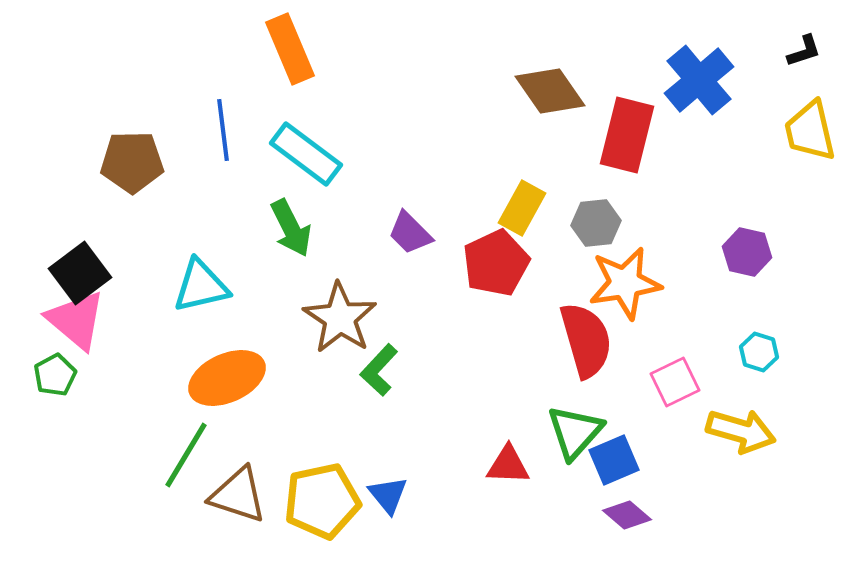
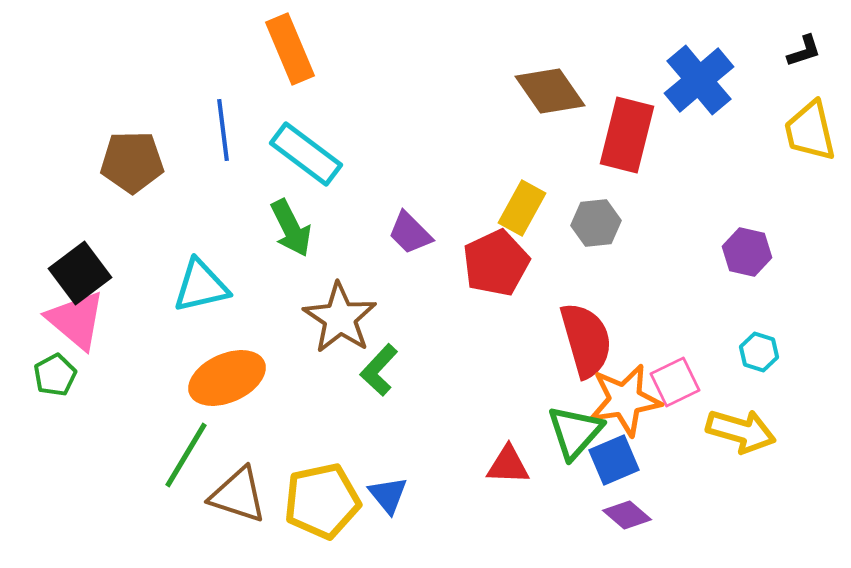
orange star: moved 117 px down
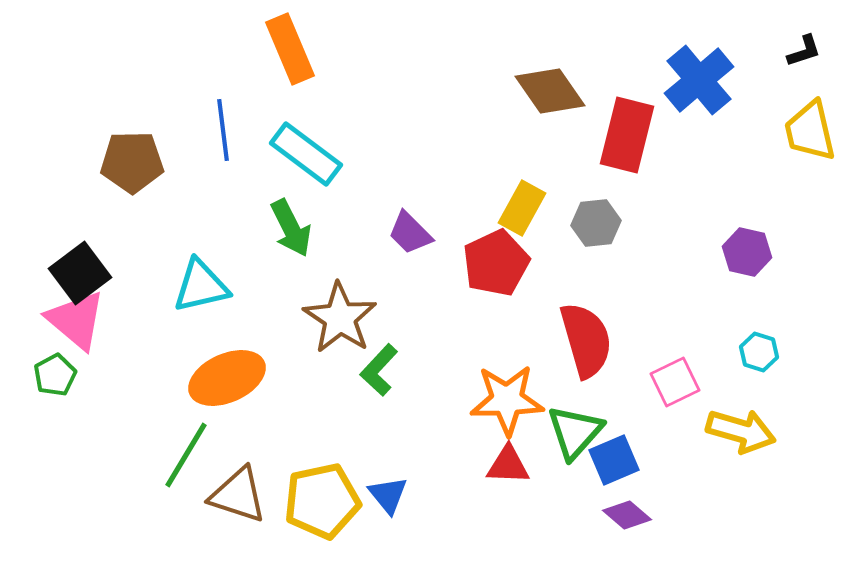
orange star: moved 118 px left; rotated 8 degrees clockwise
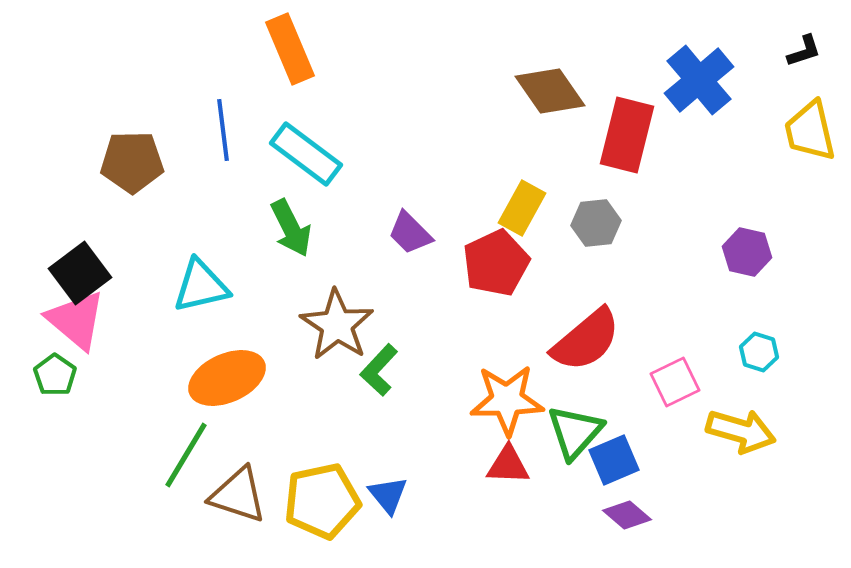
brown star: moved 3 px left, 7 px down
red semicircle: rotated 66 degrees clockwise
green pentagon: rotated 9 degrees counterclockwise
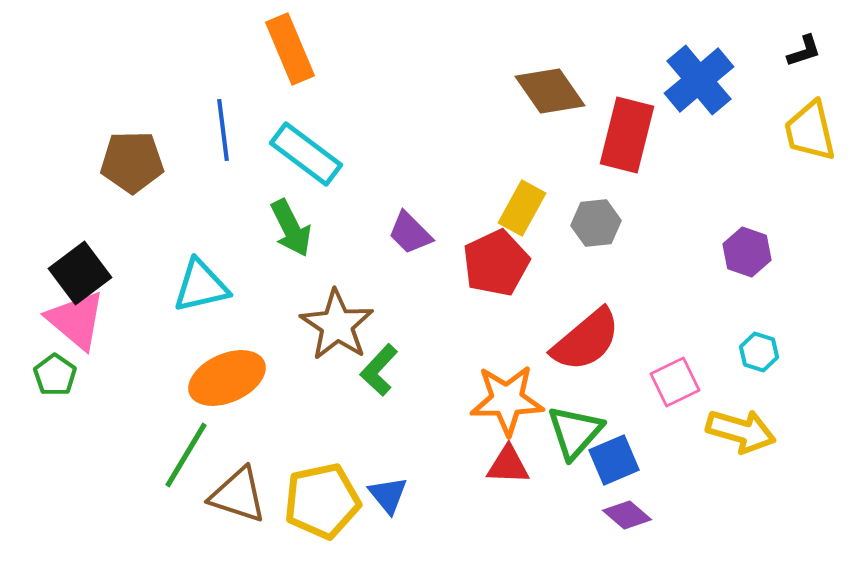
purple hexagon: rotated 6 degrees clockwise
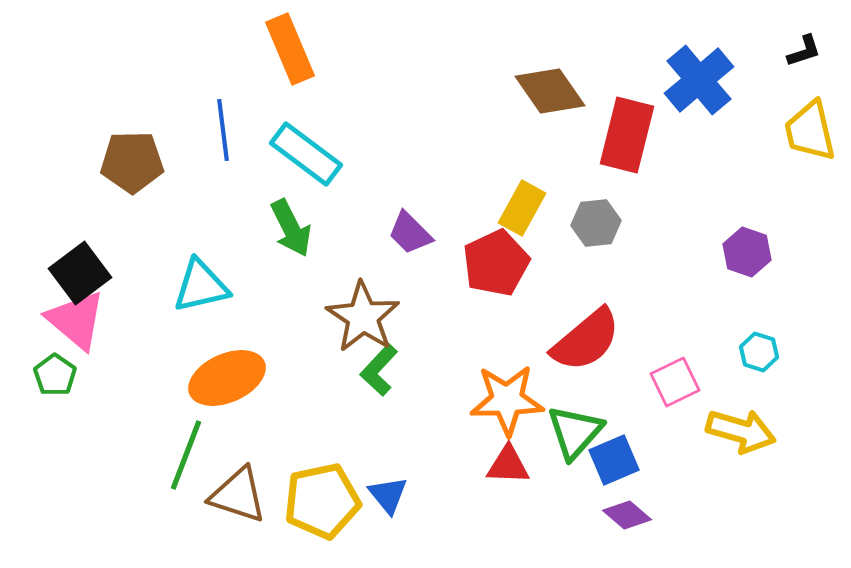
brown star: moved 26 px right, 8 px up
green line: rotated 10 degrees counterclockwise
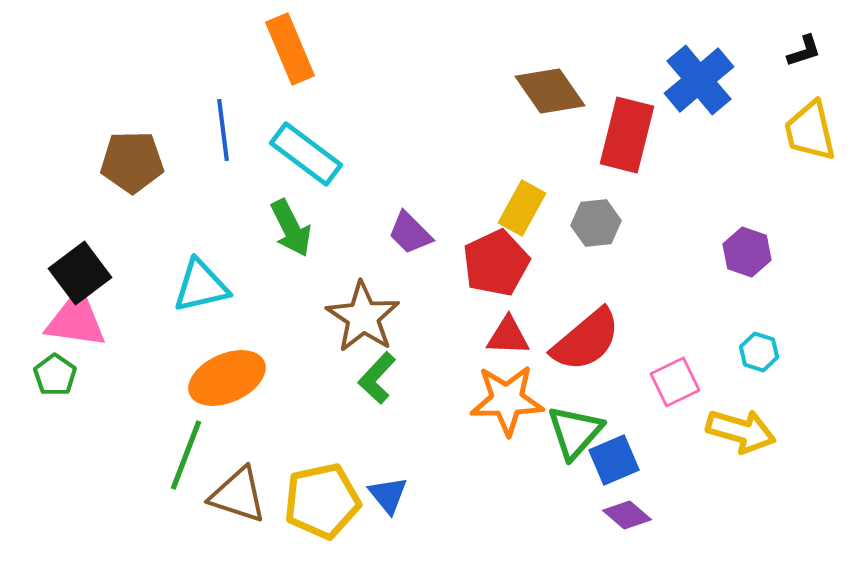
pink triangle: rotated 32 degrees counterclockwise
green L-shape: moved 2 px left, 8 px down
red triangle: moved 129 px up
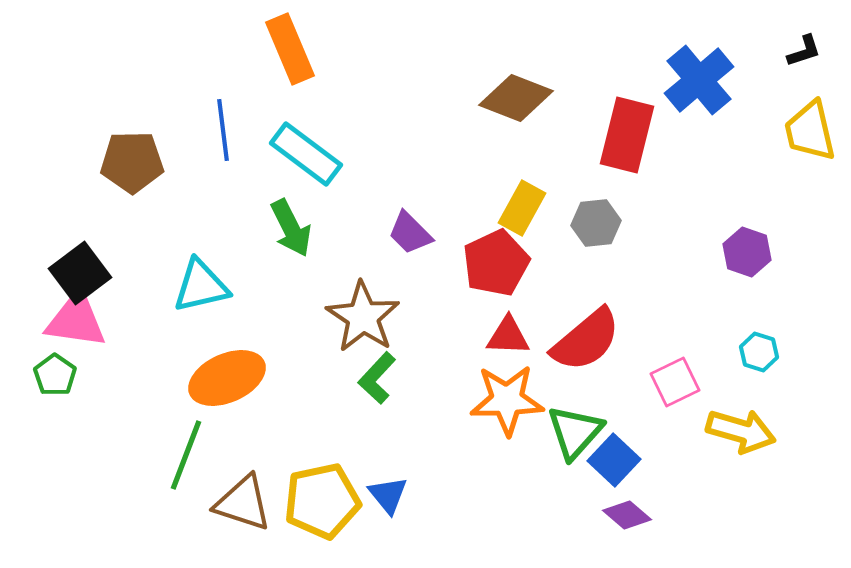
brown diamond: moved 34 px left, 7 px down; rotated 34 degrees counterclockwise
blue square: rotated 24 degrees counterclockwise
brown triangle: moved 5 px right, 8 px down
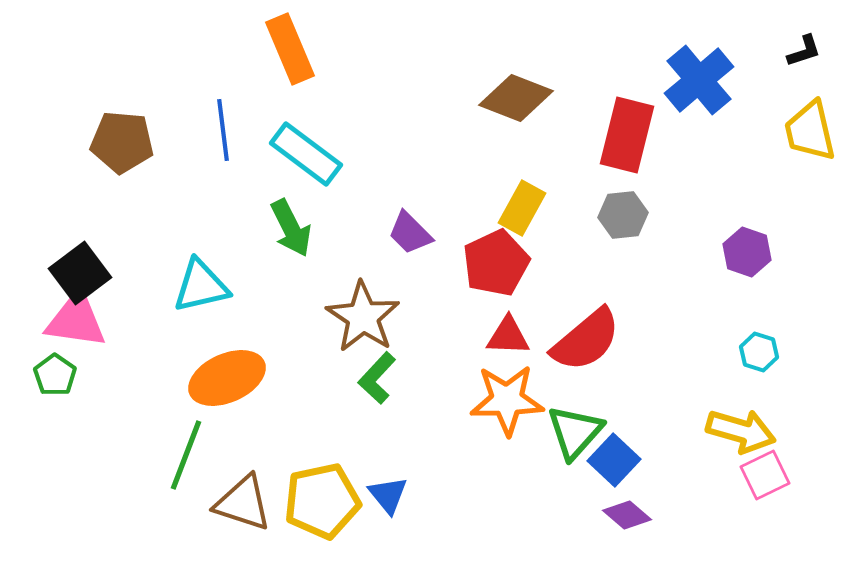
brown pentagon: moved 10 px left, 20 px up; rotated 6 degrees clockwise
gray hexagon: moved 27 px right, 8 px up
pink square: moved 90 px right, 93 px down
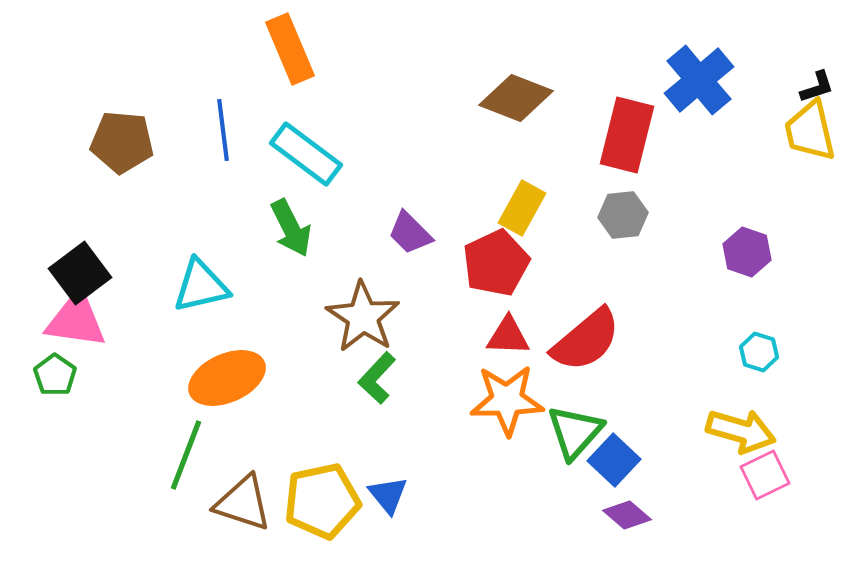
black L-shape: moved 13 px right, 36 px down
